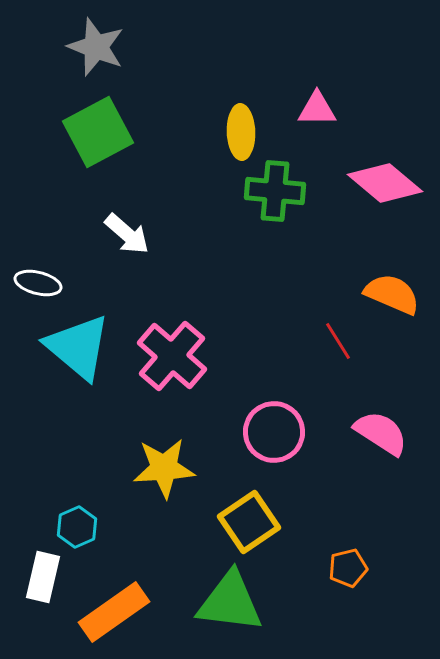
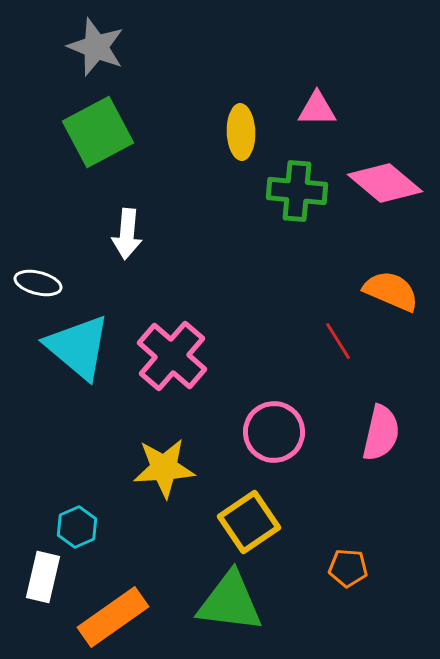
green cross: moved 22 px right
white arrow: rotated 54 degrees clockwise
orange semicircle: moved 1 px left, 3 px up
pink semicircle: rotated 70 degrees clockwise
orange pentagon: rotated 18 degrees clockwise
orange rectangle: moved 1 px left, 5 px down
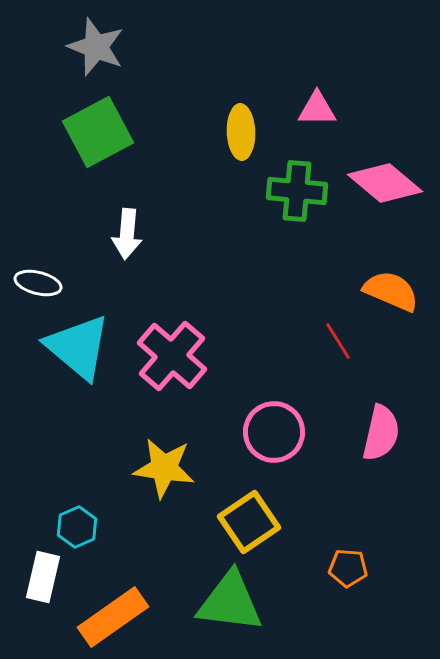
yellow star: rotated 12 degrees clockwise
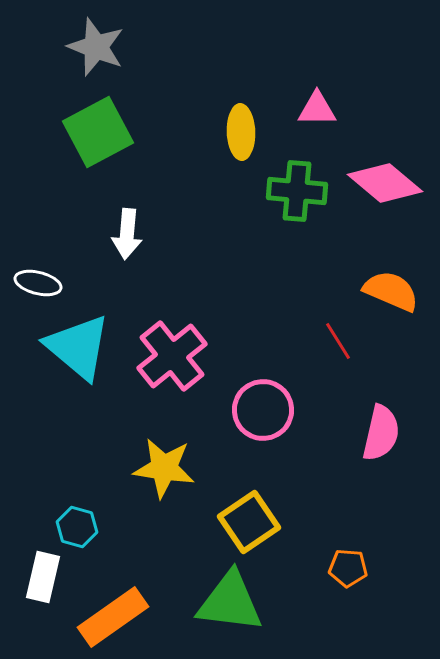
pink cross: rotated 10 degrees clockwise
pink circle: moved 11 px left, 22 px up
cyan hexagon: rotated 21 degrees counterclockwise
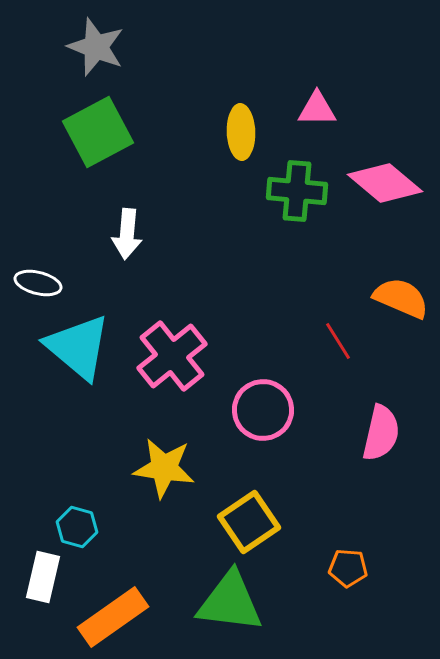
orange semicircle: moved 10 px right, 7 px down
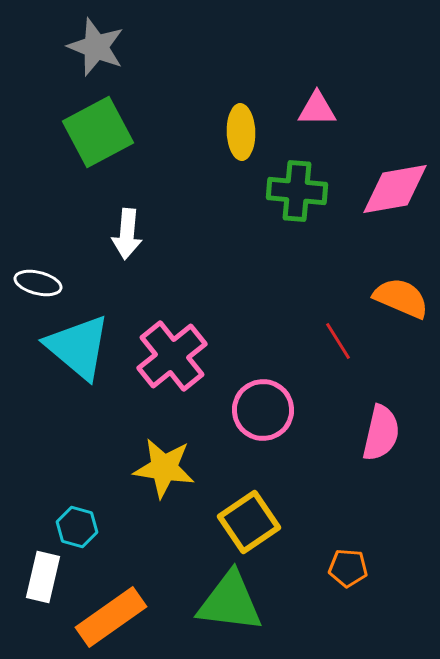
pink diamond: moved 10 px right, 6 px down; rotated 50 degrees counterclockwise
orange rectangle: moved 2 px left
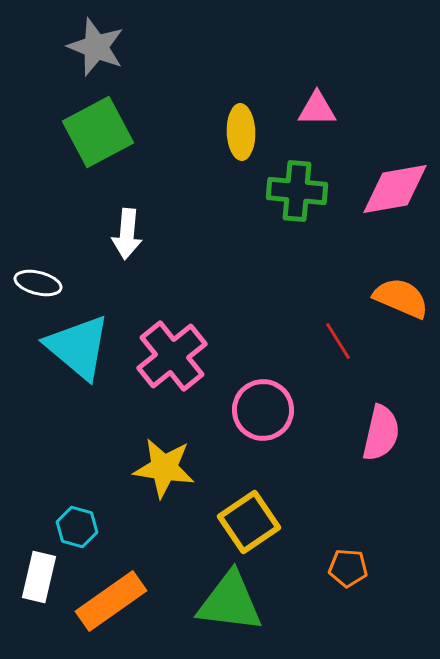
white rectangle: moved 4 px left
orange rectangle: moved 16 px up
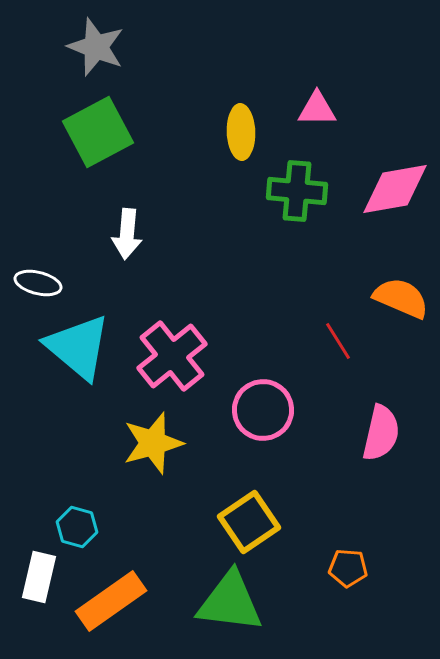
yellow star: moved 11 px left, 25 px up; rotated 24 degrees counterclockwise
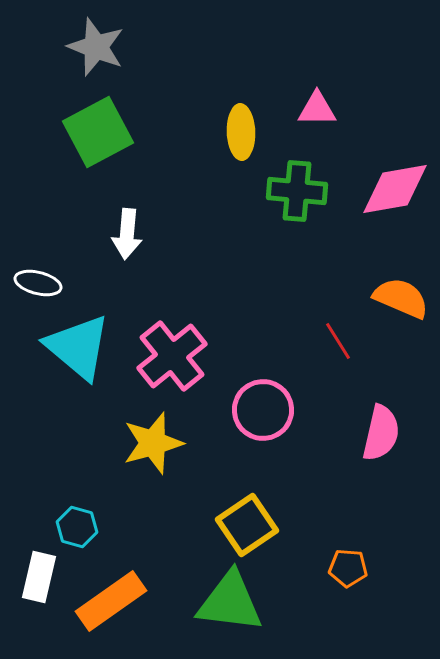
yellow square: moved 2 px left, 3 px down
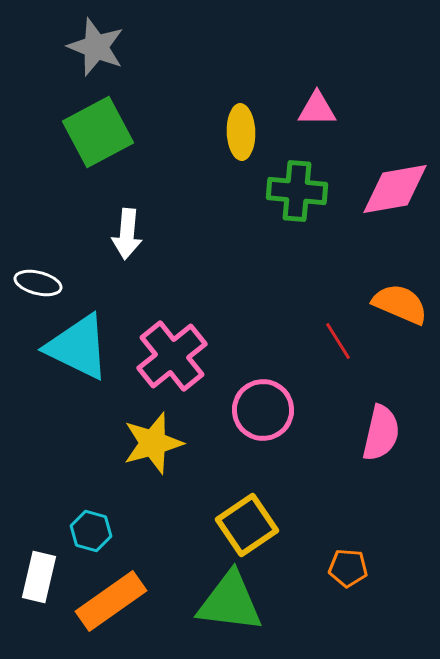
orange semicircle: moved 1 px left, 6 px down
cyan triangle: rotated 14 degrees counterclockwise
cyan hexagon: moved 14 px right, 4 px down
